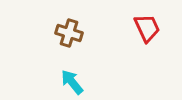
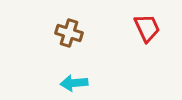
cyan arrow: moved 2 px right, 1 px down; rotated 56 degrees counterclockwise
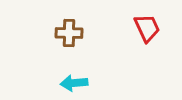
brown cross: rotated 16 degrees counterclockwise
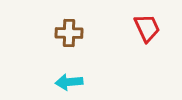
cyan arrow: moved 5 px left, 1 px up
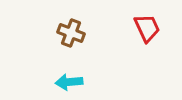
brown cross: moved 2 px right; rotated 20 degrees clockwise
